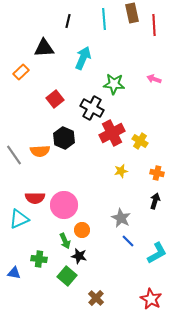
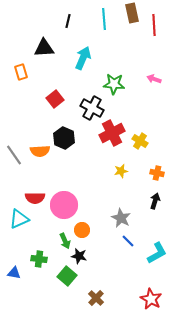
orange rectangle: rotated 63 degrees counterclockwise
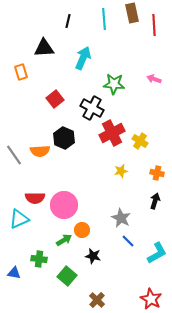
green arrow: moved 1 px left, 1 px up; rotated 98 degrees counterclockwise
black star: moved 14 px right
brown cross: moved 1 px right, 2 px down
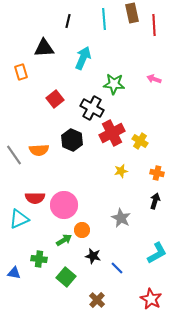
black hexagon: moved 8 px right, 2 px down
orange semicircle: moved 1 px left, 1 px up
blue line: moved 11 px left, 27 px down
green square: moved 1 px left, 1 px down
